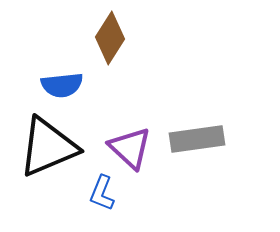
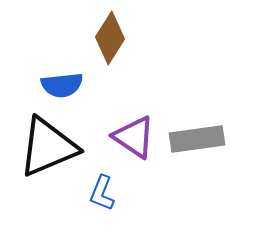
purple triangle: moved 4 px right, 11 px up; rotated 9 degrees counterclockwise
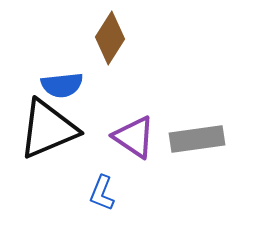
black triangle: moved 18 px up
